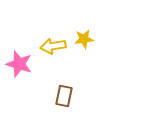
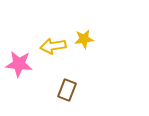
pink star: rotated 12 degrees counterclockwise
brown rectangle: moved 3 px right, 6 px up; rotated 10 degrees clockwise
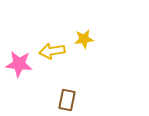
yellow arrow: moved 1 px left, 5 px down
brown rectangle: moved 10 px down; rotated 10 degrees counterclockwise
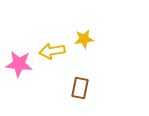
brown rectangle: moved 13 px right, 12 px up
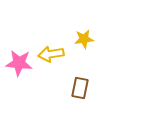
yellow arrow: moved 1 px left, 3 px down
pink star: moved 1 px up
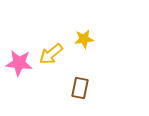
yellow arrow: rotated 30 degrees counterclockwise
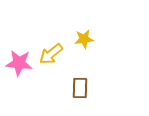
brown rectangle: rotated 10 degrees counterclockwise
